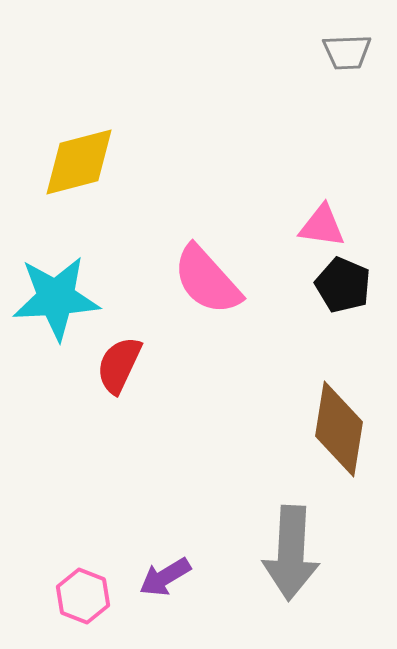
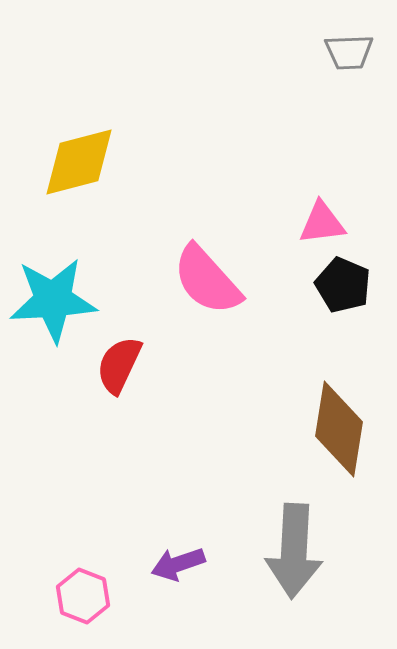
gray trapezoid: moved 2 px right
pink triangle: moved 3 px up; rotated 15 degrees counterclockwise
cyan star: moved 3 px left, 2 px down
gray arrow: moved 3 px right, 2 px up
purple arrow: moved 13 px right, 13 px up; rotated 12 degrees clockwise
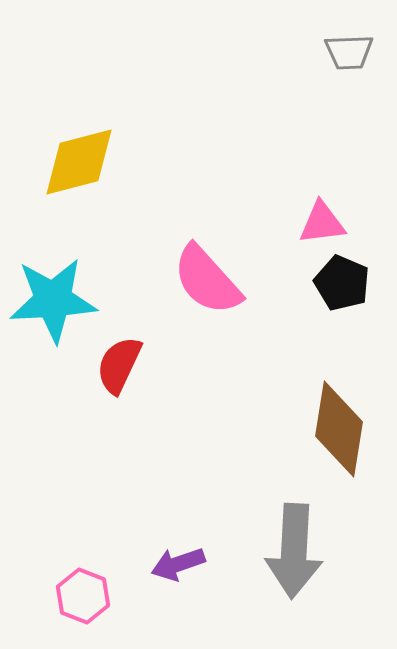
black pentagon: moved 1 px left, 2 px up
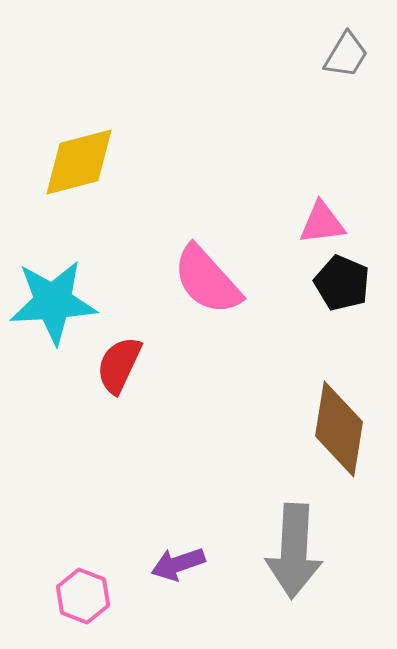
gray trapezoid: moved 3 px left, 3 px down; rotated 57 degrees counterclockwise
cyan star: moved 2 px down
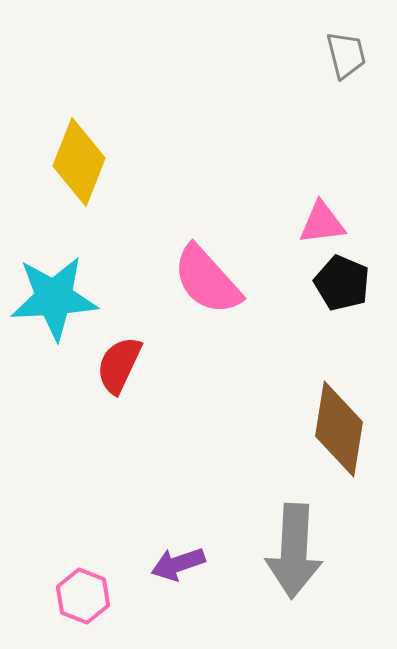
gray trapezoid: rotated 45 degrees counterclockwise
yellow diamond: rotated 54 degrees counterclockwise
cyan star: moved 1 px right, 4 px up
